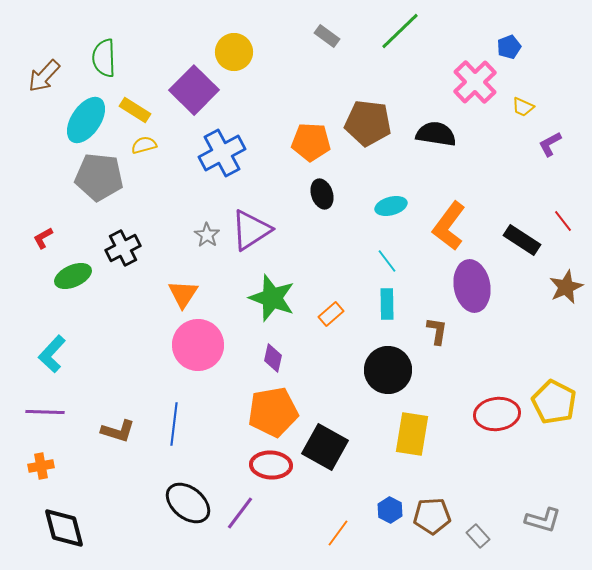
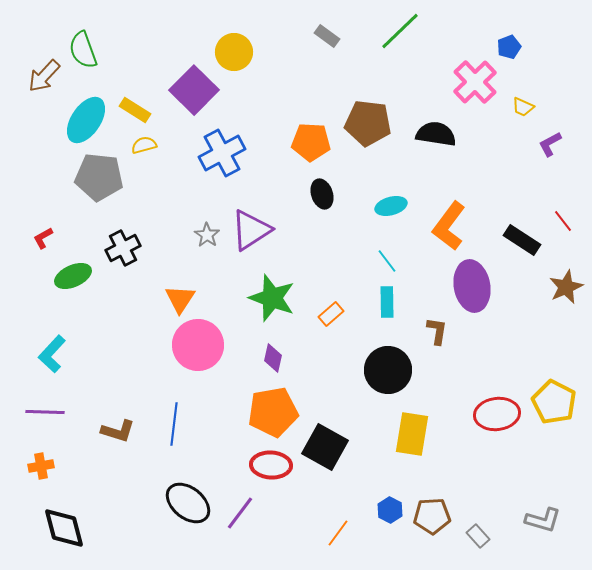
green semicircle at (104, 58): moved 21 px left, 8 px up; rotated 18 degrees counterclockwise
orange triangle at (183, 294): moved 3 px left, 5 px down
cyan rectangle at (387, 304): moved 2 px up
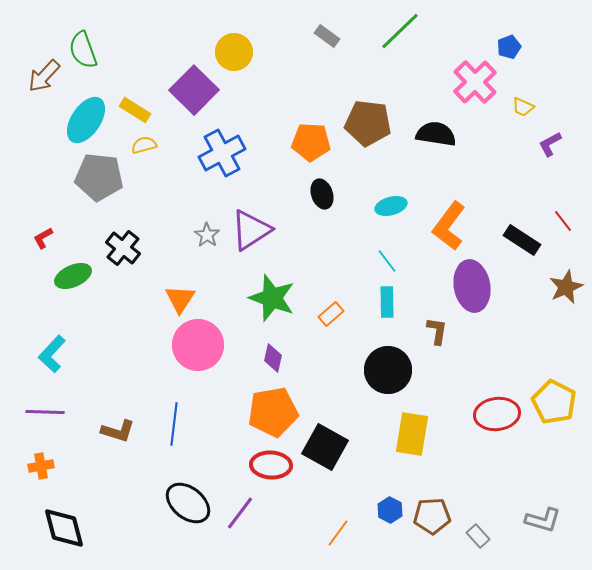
black cross at (123, 248): rotated 24 degrees counterclockwise
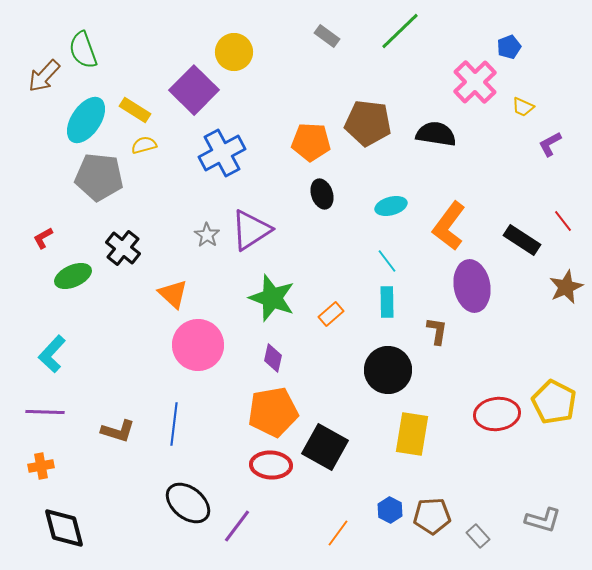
orange triangle at (180, 299): moved 7 px left, 5 px up; rotated 20 degrees counterclockwise
purple line at (240, 513): moved 3 px left, 13 px down
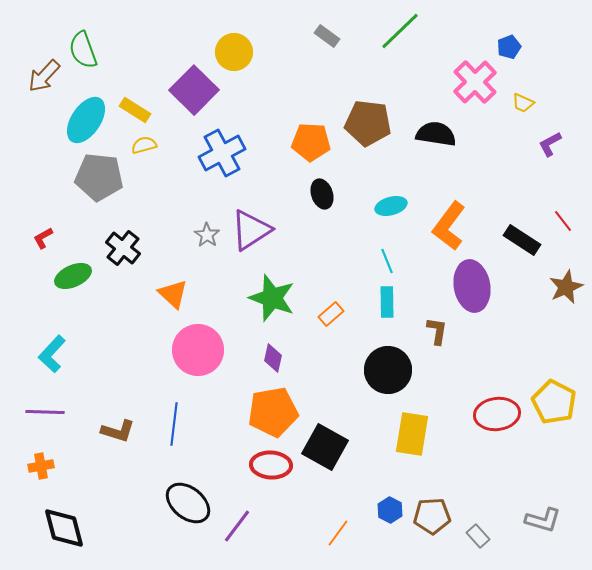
yellow trapezoid at (523, 107): moved 4 px up
cyan line at (387, 261): rotated 15 degrees clockwise
pink circle at (198, 345): moved 5 px down
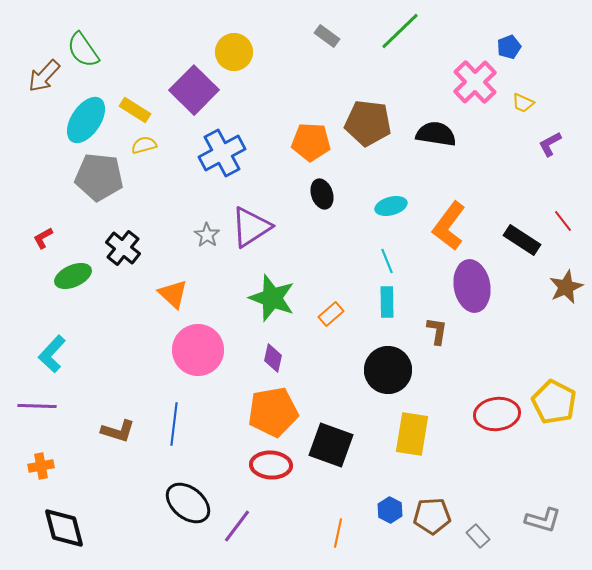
green semicircle at (83, 50): rotated 15 degrees counterclockwise
purple triangle at (251, 230): moved 3 px up
purple line at (45, 412): moved 8 px left, 6 px up
black square at (325, 447): moved 6 px right, 2 px up; rotated 9 degrees counterclockwise
orange line at (338, 533): rotated 24 degrees counterclockwise
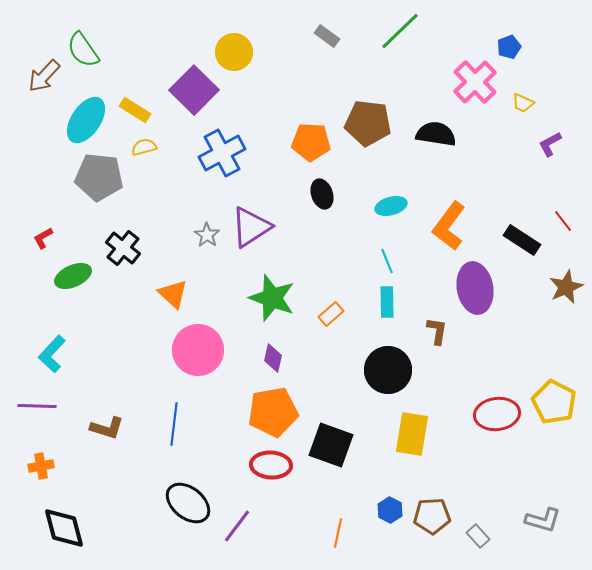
yellow semicircle at (144, 145): moved 2 px down
purple ellipse at (472, 286): moved 3 px right, 2 px down
brown L-shape at (118, 431): moved 11 px left, 3 px up
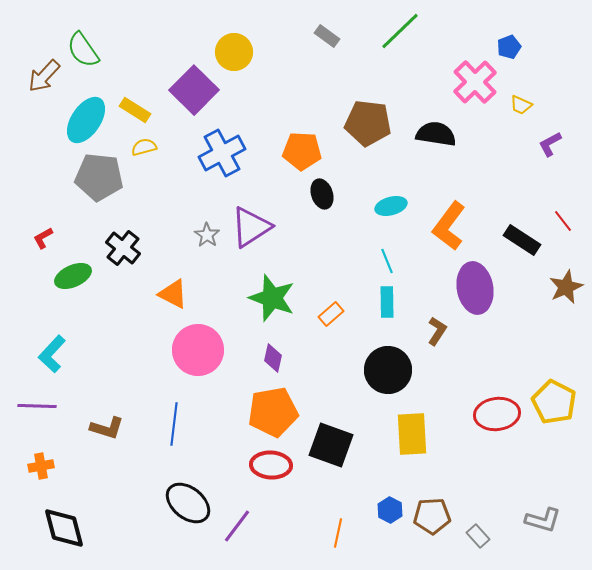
yellow trapezoid at (523, 103): moved 2 px left, 2 px down
orange pentagon at (311, 142): moved 9 px left, 9 px down
orange triangle at (173, 294): rotated 16 degrees counterclockwise
brown L-shape at (437, 331): rotated 24 degrees clockwise
yellow rectangle at (412, 434): rotated 12 degrees counterclockwise
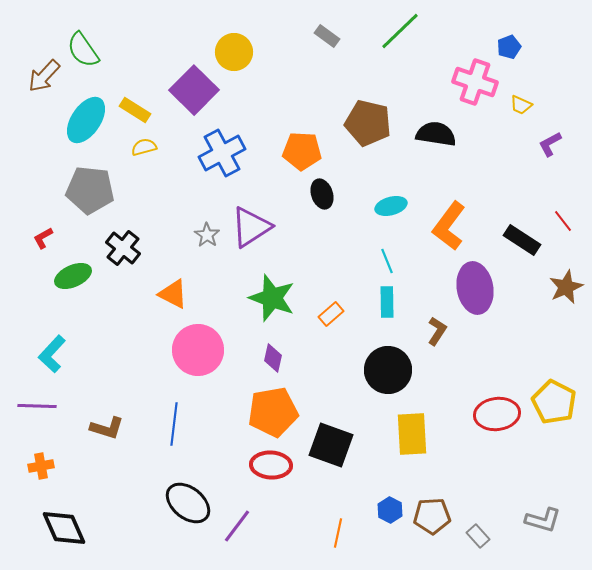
pink cross at (475, 82): rotated 27 degrees counterclockwise
brown pentagon at (368, 123): rotated 6 degrees clockwise
gray pentagon at (99, 177): moved 9 px left, 13 px down
black diamond at (64, 528): rotated 9 degrees counterclockwise
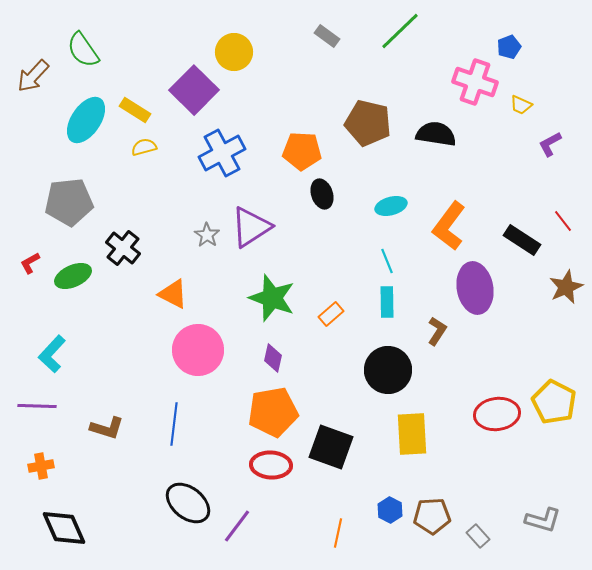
brown arrow at (44, 76): moved 11 px left
gray pentagon at (90, 190): moved 21 px left, 12 px down; rotated 12 degrees counterclockwise
red L-shape at (43, 238): moved 13 px left, 25 px down
black square at (331, 445): moved 2 px down
